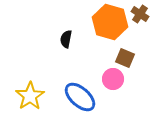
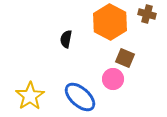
brown cross: moved 7 px right; rotated 18 degrees counterclockwise
orange hexagon: rotated 12 degrees clockwise
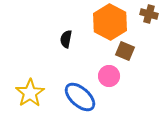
brown cross: moved 2 px right
brown square: moved 7 px up
pink circle: moved 4 px left, 3 px up
yellow star: moved 3 px up
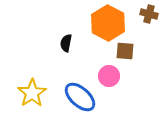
orange hexagon: moved 2 px left, 1 px down
black semicircle: moved 4 px down
brown square: rotated 18 degrees counterclockwise
yellow star: moved 2 px right
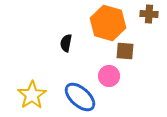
brown cross: rotated 12 degrees counterclockwise
orange hexagon: rotated 12 degrees counterclockwise
yellow star: moved 2 px down
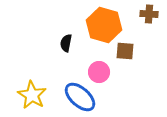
orange hexagon: moved 4 px left, 2 px down
pink circle: moved 10 px left, 4 px up
yellow star: rotated 8 degrees counterclockwise
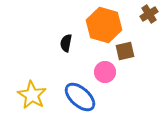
brown cross: rotated 36 degrees counterclockwise
brown square: rotated 18 degrees counterclockwise
pink circle: moved 6 px right
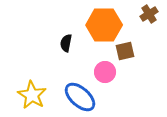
orange hexagon: rotated 16 degrees counterclockwise
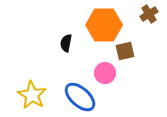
pink circle: moved 1 px down
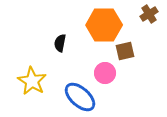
black semicircle: moved 6 px left
yellow star: moved 14 px up
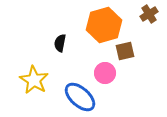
orange hexagon: rotated 16 degrees counterclockwise
yellow star: moved 2 px right, 1 px up
